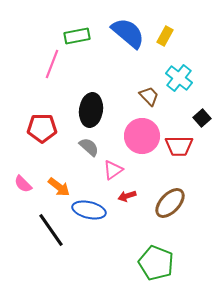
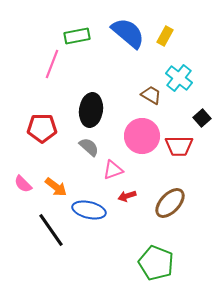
brown trapezoid: moved 2 px right, 1 px up; rotated 15 degrees counterclockwise
pink triangle: rotated 15 degrees clockwise
orange arrow: moved 3 px left
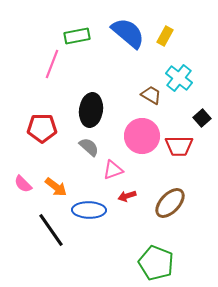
blue ellipse: rotated 12 degrees counterclockwise
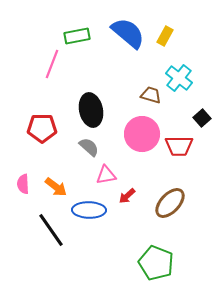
brown trapezoid: rotated 15 degrees counterclockwise
black ellipse: rotated 20 degrees counterclockwise
pink circle: moved 2 px up
pink triangle: moved 7 px left, 5 px down; rotated 10 degrees clockwise
pink semicircle: rotated 42 degrees clockwise
red arrow: rotated 24 degrees counterclockwise
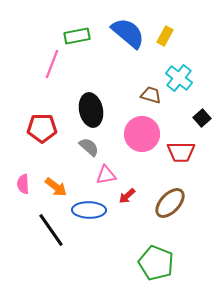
red trapezoid: moved 2 px right, 6 px down
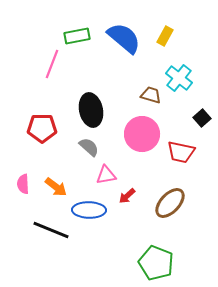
blue semicircle: moved 4 px left, 5 px down
red trapezoid: rotated 12 degrees clockwise
black line: rotated 33 degrees counterclockwise
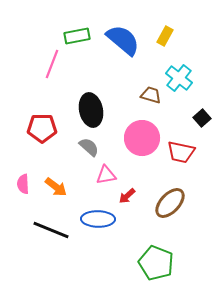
blue semicircle: moved 1 px left, 2 px down
pink circle: moved 4 px down
blue ellipse: moved 9 px right, 9 px down
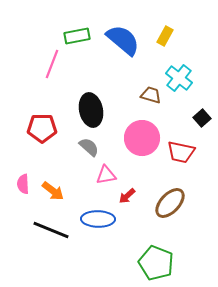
orange arrow: moved 3 px left, 4 px down
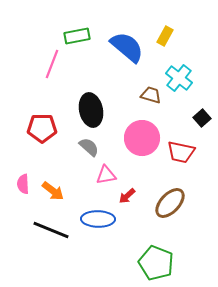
blue semicircle: moved 4 px right, 7 px down
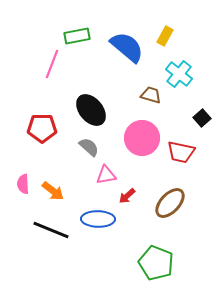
cyan cross: moved 4 px up
black ellipse: rotated 28 degrees counterclockwise
